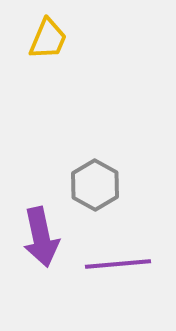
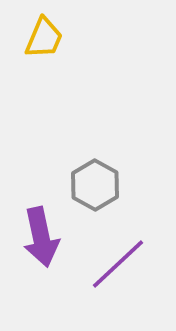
yellow trapezoid: moved 4 px left, 1 px up
purple line: rotated 38 degrees counterclockwise
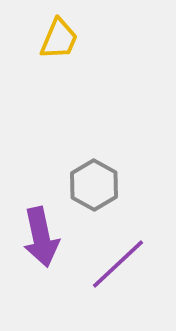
yellow trapezoid: moved 15 px right, 1 px down
gray hexagon: moved 1 px left
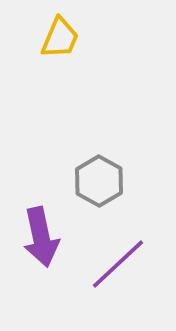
yellow trapezoid: moved 1 px right, 1 px up
gray hexagon: moved 5 px right, 4 px up
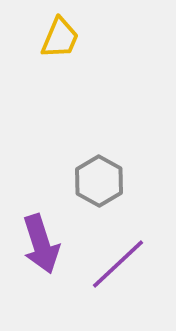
purple arrow: moved 7 px down; rotated 6 degrees counterclockwise
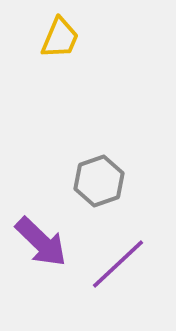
gray hexagon: rotated 12 degrees clockwise
purple arrow: moved 2 px up; rotated 28 degrees counterclockwise
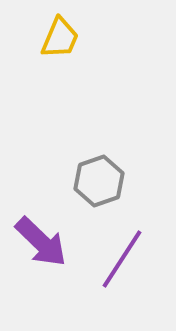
purple line: moved 4 px right, 5 px up; rotated 14 degrees counterclockwise
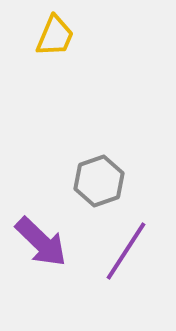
yellow trapezoid: moved 5 px left, 2 px up
purple line: moved 4 px right, 8 px up
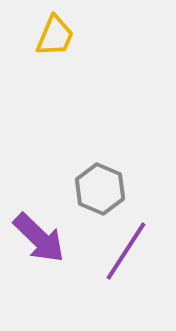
gray hexagon: moved 1 px right, 8 px down; rotated 18 degrees counterclockwise
purple arrow: moved 2 px left, 4 px up
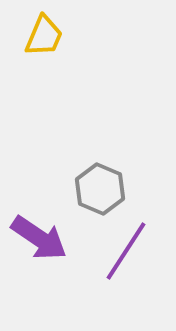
yellow trapezoid: moved 11 px left
purple arrow: rotated 10 degrees counterclockwise
